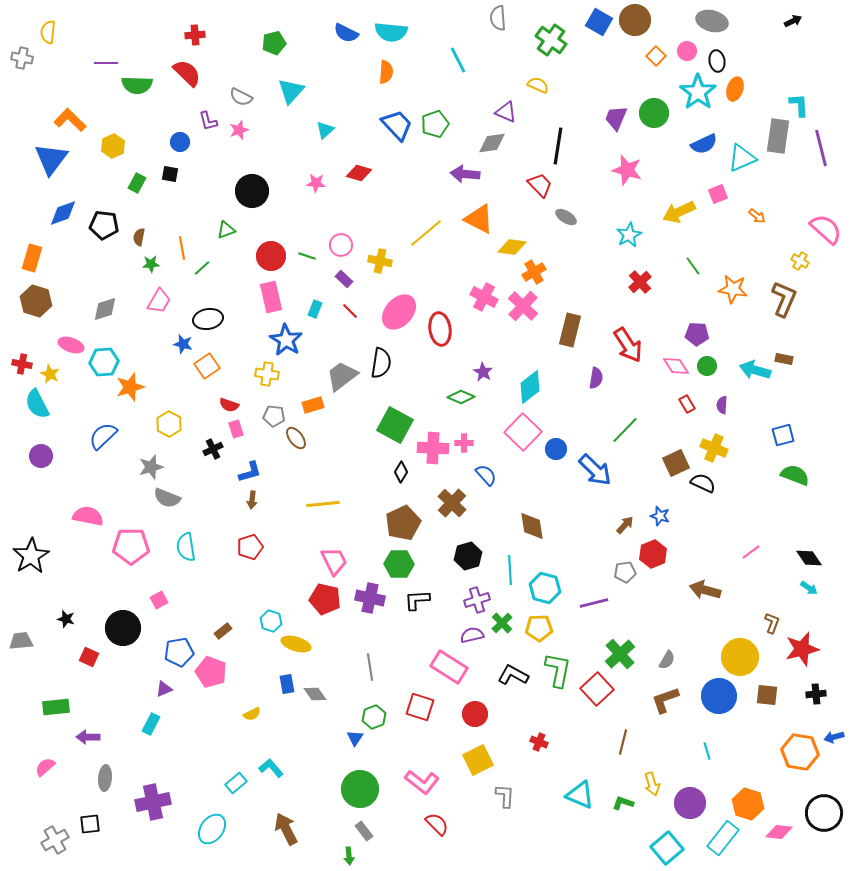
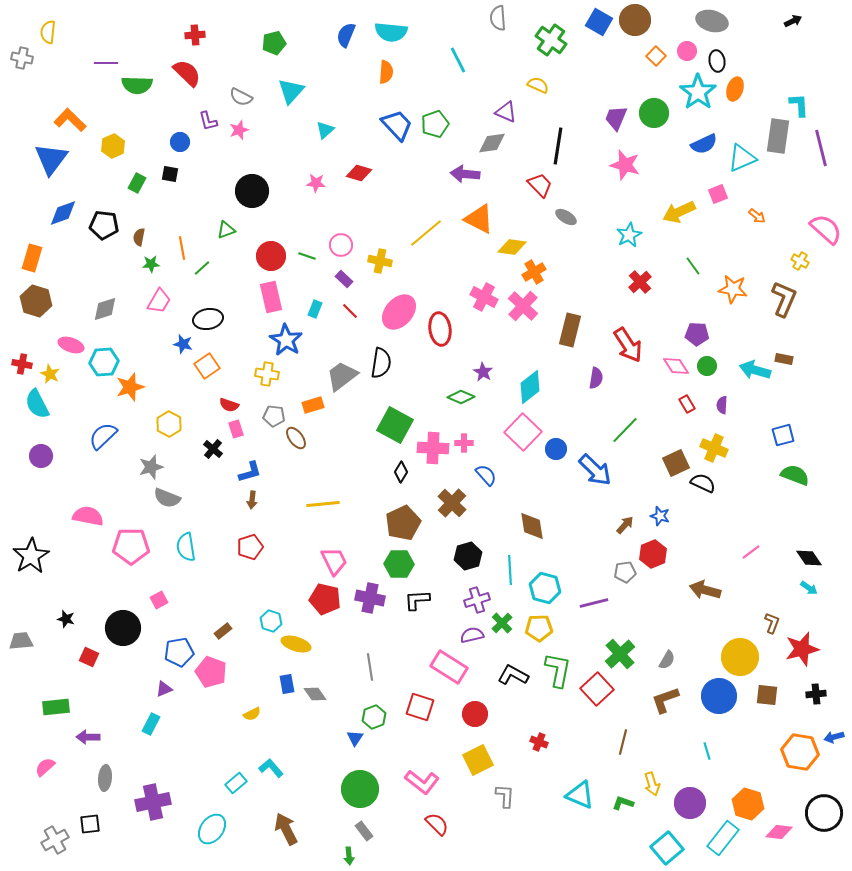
blue semicircle at (346, 33): moved 2 px down; rotated 85 degrees clockwise
pink star at (627, 170): moved 2 px left, 5 px up
black cross at (213, 449): rotated 24 degrees counterclockwise
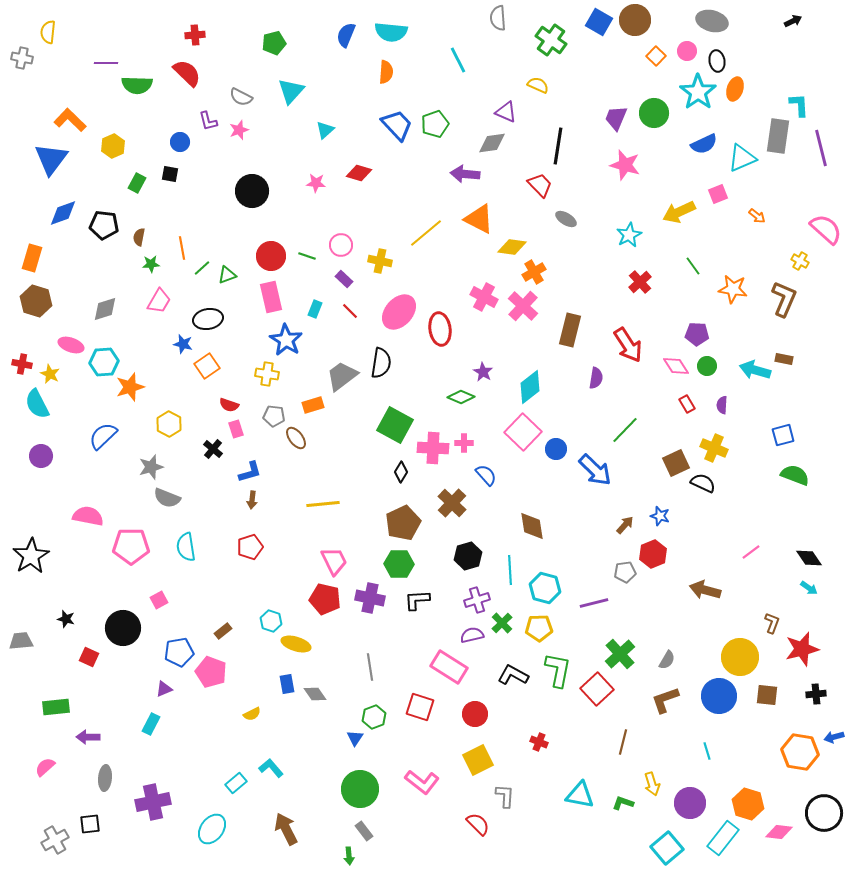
gray ellipse at (566, 217): moved 2 px down
green triangle at (226, 230): moved 1 px right, 45 px down
cyan triangle at (580, 795): rotated 12 degrees counterclockwise
red semicircle at (437, 824): moved 41 px right
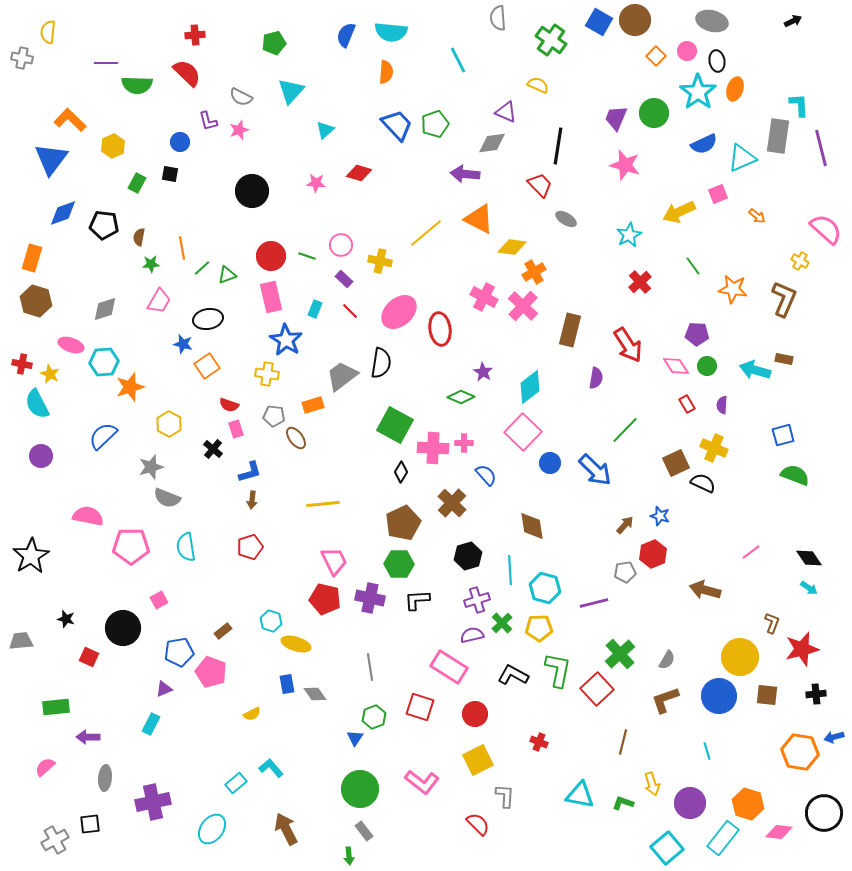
pink ellipse at (399, 312): rotated 6 degrees clockwise
blue circle at (556, 449): moved 6 px left, 14 px down
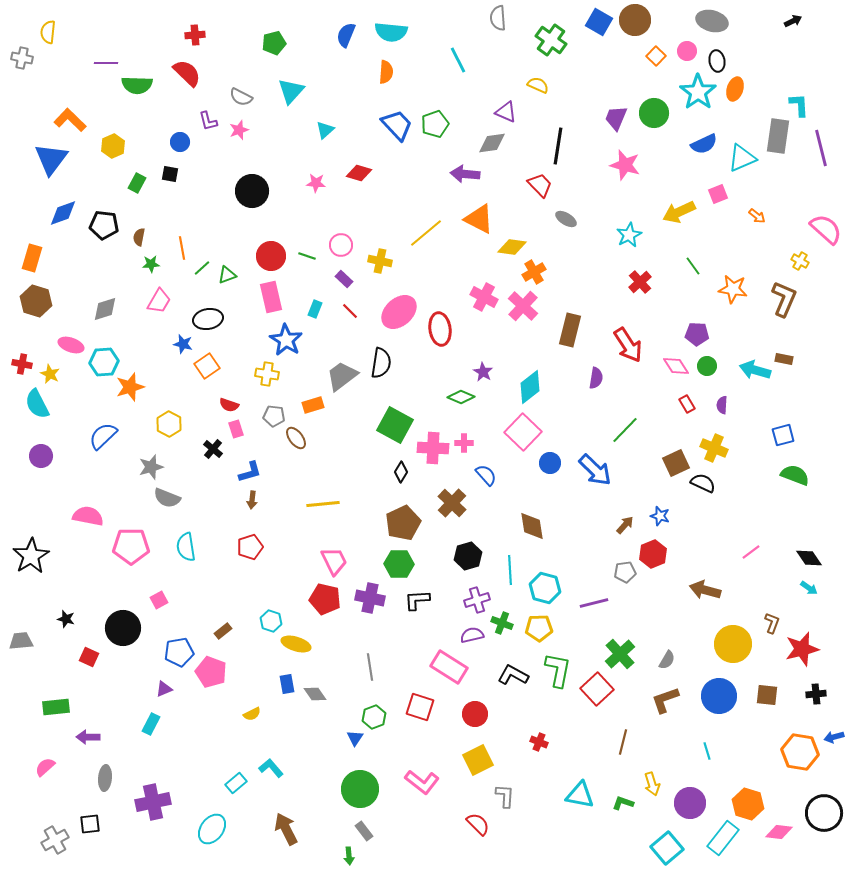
green cross at (502, 623): rotated 25 degrees counterclockwise
yellow circle at (740, 657): moved 7 px left, 13 px up
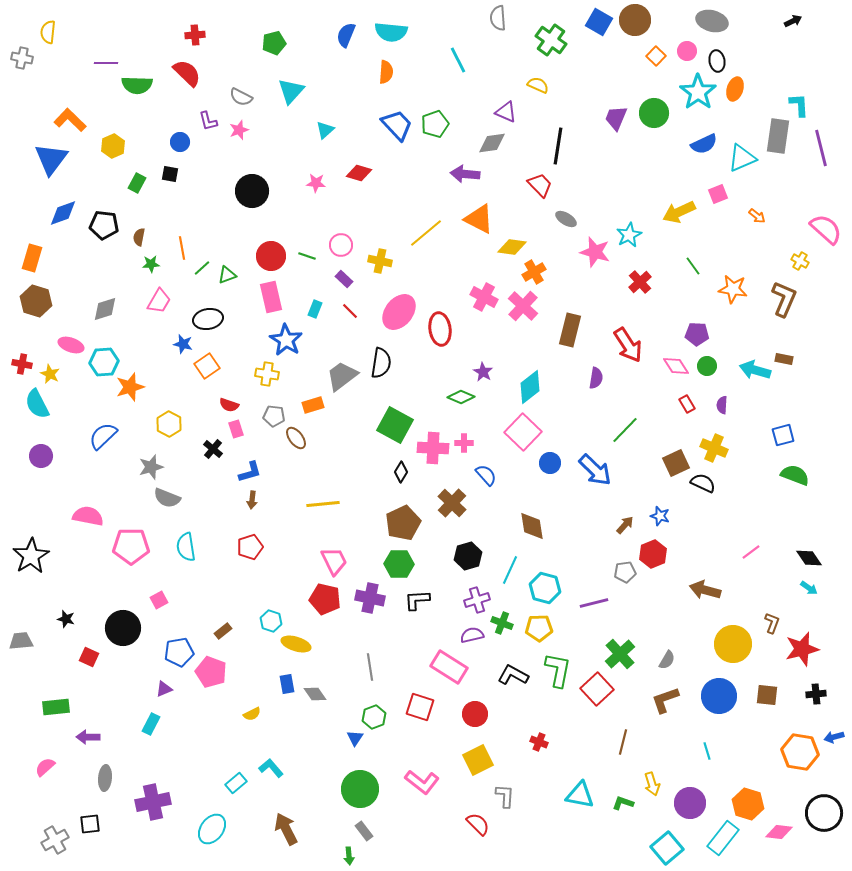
pink star at (625, 165): moved 30 px left, 87 px down
pink ellipse at (399, 312): rotated 9 degrees counterclockwise
cyan line at (510, 570): rotated 28 degrees clockwise
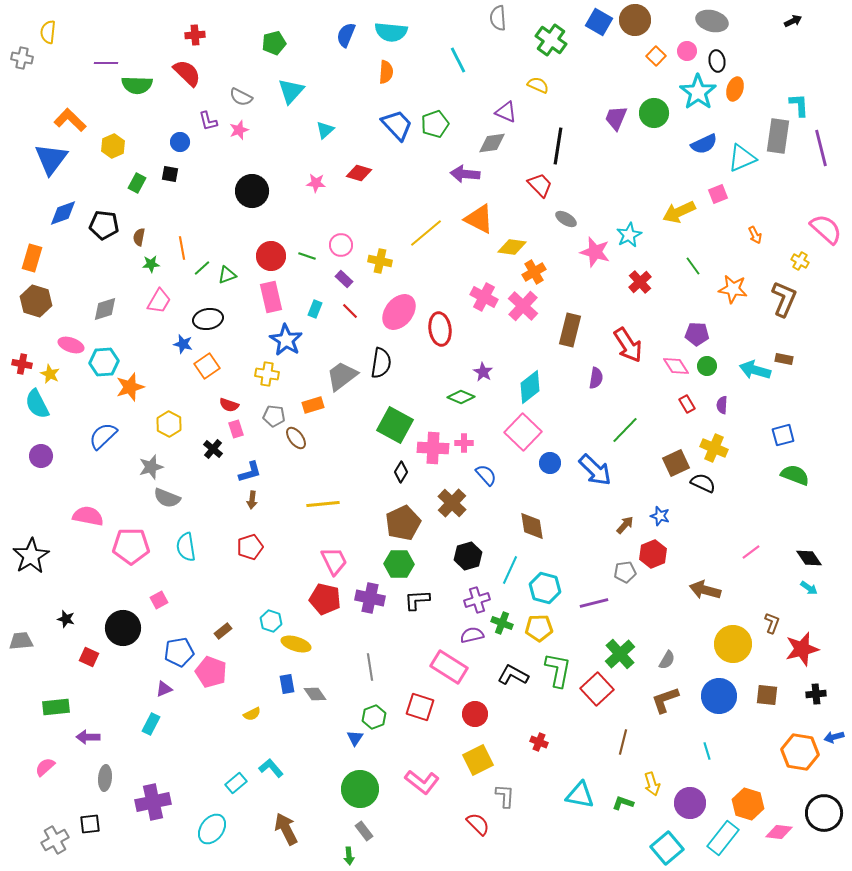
orange arrow at (757, 216): moved 2 px left, 19 px down; rotated 24 degrees clockwise
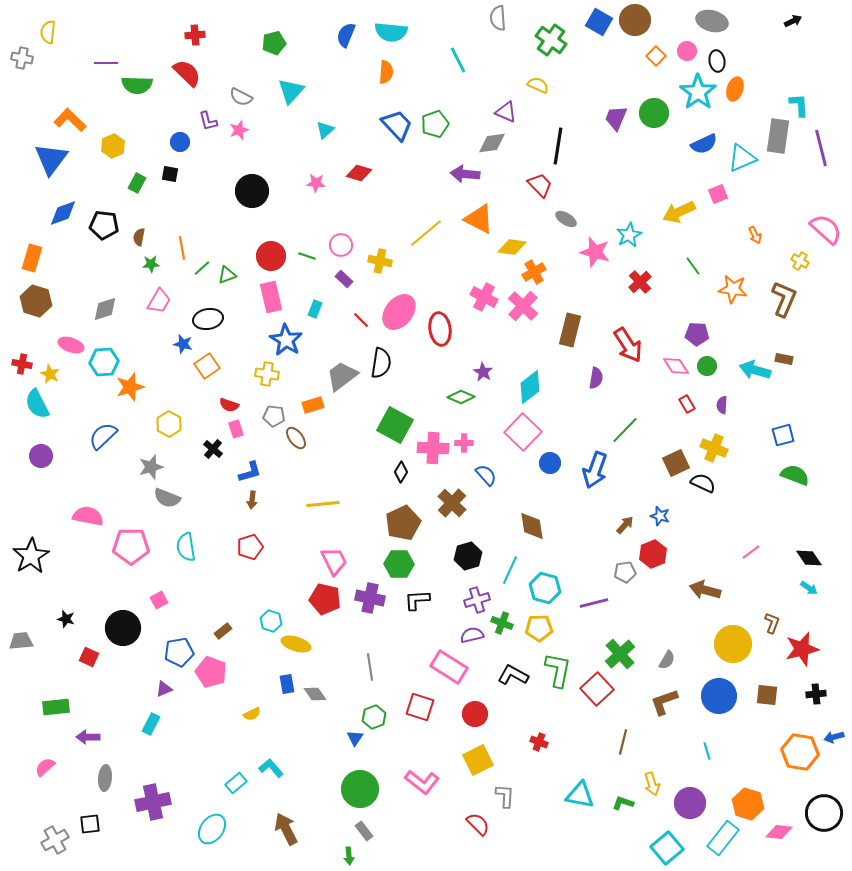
red line at (350, 311): moved 11 px right, 9 px down
blue arrow at (595, 470): rotated 66 degrees clockwise
brown L-shape at (665, 700): moved 1 px left, 2 px down
